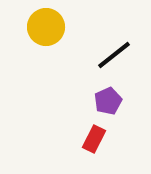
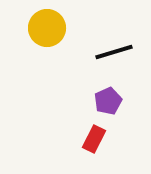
yellow circle: moved 1 px right, 1 px down
black line: moved 3 px up; rotated 21 degrees clockwise
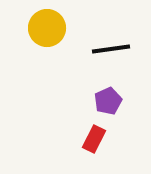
black line: moved 3 px left, 3 px up; rotated 9 degrees clockwise
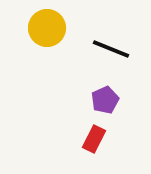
black line: rotated 30 degrees clockwise
purple pentagon: moved 3 px left, 1 px up
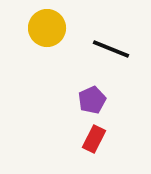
purple pentagon: moved 13 px left
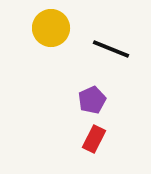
yellow circle: moved 4 px right
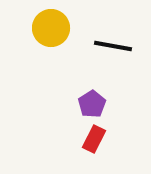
black line: moved 2 px right, 3 px up; rotated 12 degrees counterclockwise
purple pentagon: moved 4 px down; rotated 8 degrees counterclockwise
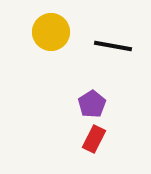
yellow circle: moved 4 px down
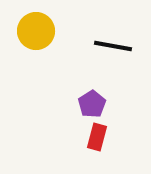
yellow circle: moved 15 px left, 1 px up
red rectangle: moved 3 px right, 2 px up; rotated 12 degrees counterclockwise
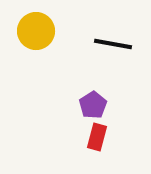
black line: moved 2 px up
purple pentagon: moved 1 px right, 1 px down
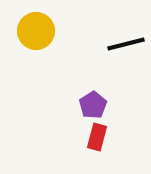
black line: moved 13 px right; rotated 24 degrees counterclockwise
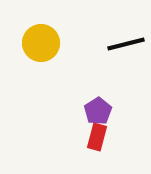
yellow circle: moved 5 px right, 12 px down
purple pentagon: moved 5 px right, 6 px down
